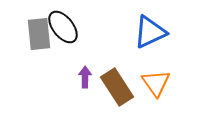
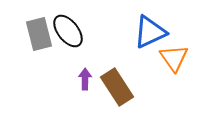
black ellipse: moved 5 px right, 4 px down
gray rectangle: rotated 8 degrees counterclockwise
purple arrow: moved 2 px down
orange triangle: moved 18 px right, 25 px up
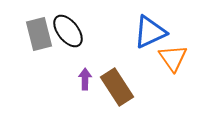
orange triangle: moved 1 px left
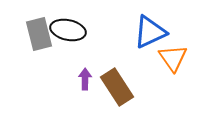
black ellipse: moved 1 px up; rotated 40 degrees counterclockwise
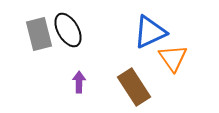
black ellipse: rotated 48 degrees clockwise
purple arrow: moved 6 px left, 3 px down
brown rectangle: moved 17 px right
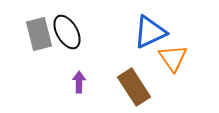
black ellipse: moved 1 px left, 2 px down
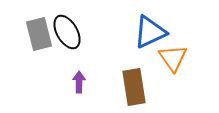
brown rectangle: rotated 24 degrees clockwise
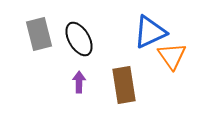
black ellipse: moved 12 px right, 7 px down
orange triangle: moved 1 px left, 2 px up
brown rectangle: moved 10 px left, 2 px up
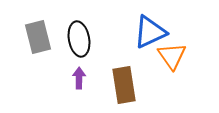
gray rectangle: moved 1 px left, 3 px down
black ellipse: rotated 20 degrees clockwise
purple arrow: moved 4 px up
